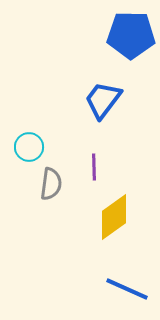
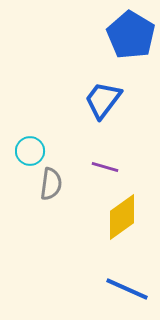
blue pentagon: rotated 30 degrees clockwise
cyan circle: moved 1 px right, 4 px down
purple line: moved 11 px right; rotated 72 degrees counterclockwise
yellow diamond: moved 8 px right
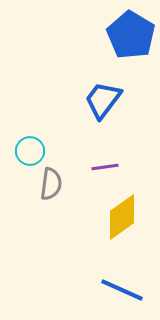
purple line: rotated 24 degrees counterclockwise
blue line: moved 5 px left, 1 px down
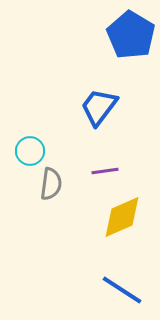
blue trapezoid: moved 4 px left, 7 px down
purple line: moved 4 px down
yellow diamond: rotated 12 degrees clockwise
blue line: rotated 9 degrees clockwise
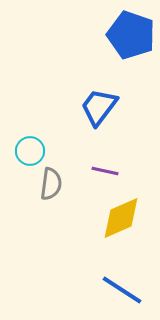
blue pentagon: rotated 12 degrees counterclockwise
purple line: rotated 20 degrees clockwise
yellow diamond: moved 1 px left, 1 px down
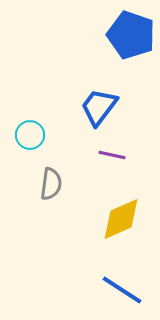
cyan circle: moved 16 px up
purple line: moved 7 px right, 16 px up
yellow diamond: moved 1 px down
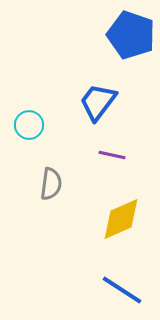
blue trapezoid: moved 1 px left, 5 px up
cyan circle: moved 1 px left, 10 px up
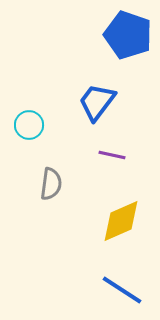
blue pentagon: moved 3 px left
blue trapezoid: moved 1 px left
yellow diamond: moved 2 px down
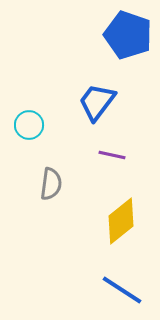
yellow diamond: rotated 15 degrees counterclockwise
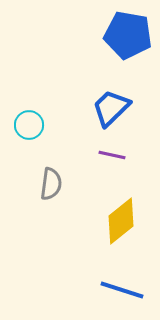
blue pentagon: rotated 9 degrees counterclockwise
blue trapezoid: moved 14 px right, 6 px down; rotated 9 degrees clockwise
blue line: rotated 15 degrees counterclockwise
